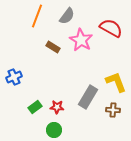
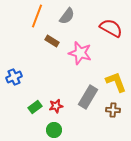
pink star: moved 1 px left, 13 px down; rotated 15 degrees counterclockwise
brown rectangle: moved 1 px left, 6 px up
red star: moved 1 px left, 1 px up; rotated 16 degrees counterclockwise
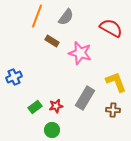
gray semicircle: moved 1 px left, 1 px down
gray rectangle: moved 3 px left, 1 px down
green circle: moved 2 px left
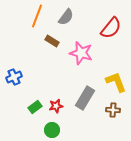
red semicircle: rotated 100 degrees clockwise
pink star: moved 1 px right
